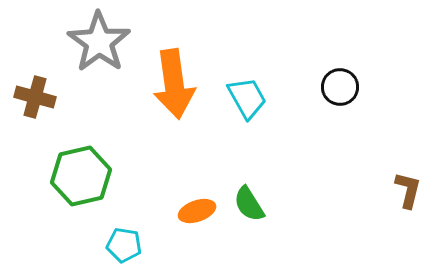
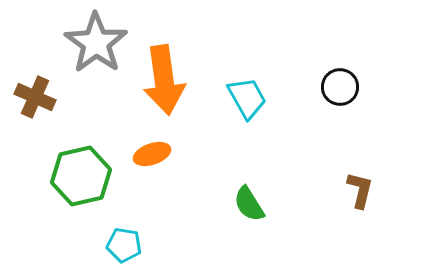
gray star: moved 3 px left, 1 px down
orange arrow: moved 10 px left, 4 px up
brown cross: rotated 9 degrees clockwise
brown L-shape: moved 48 px left
orange ellipse: moved 45 px left, 57 px up
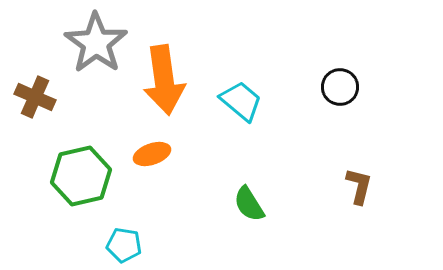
cyan trapezoid: moved 6 px left, 3 px down; rotated 21 degrees counterclockwise
brown L-shape: moved 1 px left, 4 px up
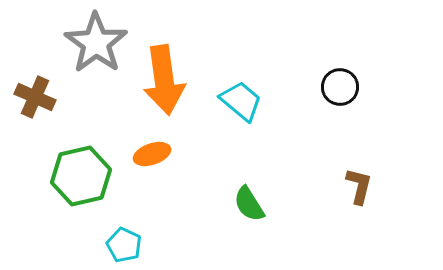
cyan pentagon: rotated 16 degrees clockwise
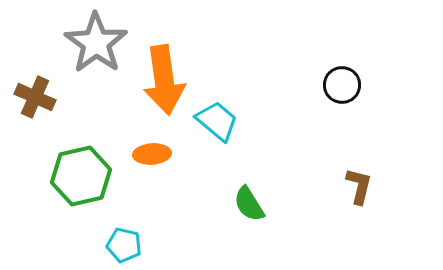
black circle: moved 2 px right, 2 px up
cyan trapezoid: moved 24 px left, 20 px down
orange ellipse: rotated 15 degrees clockwise
cyan pentagon: rotated 12 degrees counterclockwise
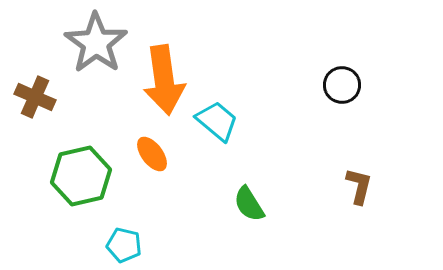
orange ellipse: rotated 57 degrees clockwise
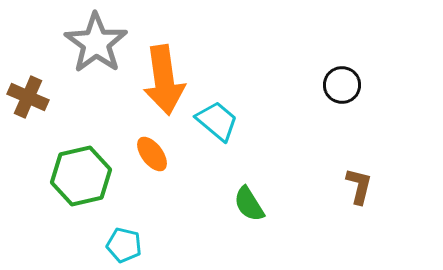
brown cross: moved 7 px left
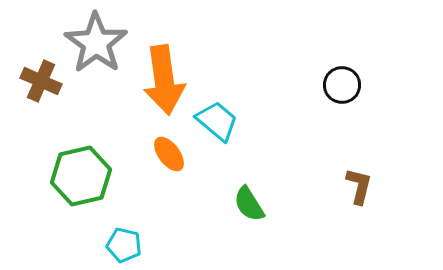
brown cross: moved 13 px right, 16 px up
orange ellipse: moved 17 px right
